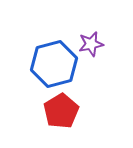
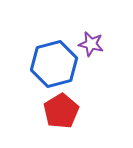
purple star: rotated 25 degrees clockwise
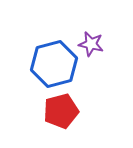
red pentagon: rotated 16 degrees clockwise
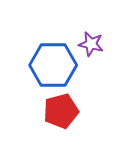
blue hexagon: moved 1 px left, 1 px down; rotated 15 degrees clockwise
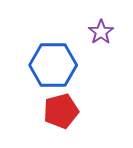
purple star: moved 10 px right, 12 px up; rotated 25 degrees clockwise
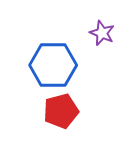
purple star: moved 1 px right, 1 px down; rotated 15 degrees counterclockwise
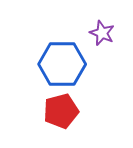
blue hexagon: moved 9 px right, 1 px up
